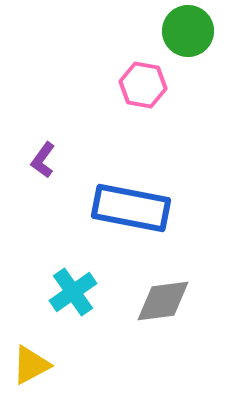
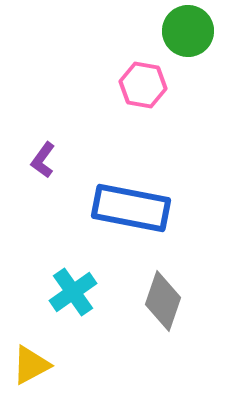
gray diamond: rotated 64 degrees counterclockwise
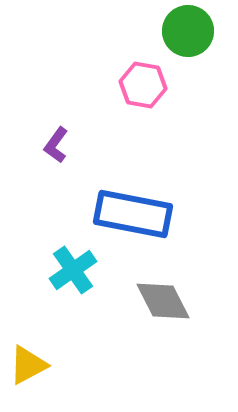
purple L-shape: moved 13 px right, 15 px up
blue rectangle: moved 2 px right, 6 px down
cyan cross: moved 22 px up
gray diamond: rotated 46 degrees counterclockwise
yellow triangle: moved 3 px left
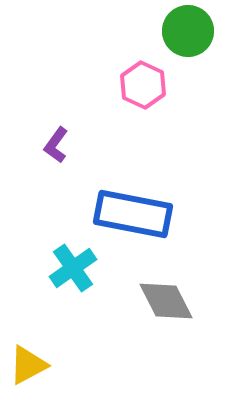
pink hexagon: rotated 15 degrees clockwise
cyan cross: moved 2 px up
gray diamond: moved 3 px right
